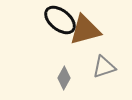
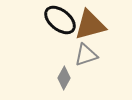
brown triangle: moved 5 px right, 5 px up
gray triangle: moved 18 px left, 12 px up
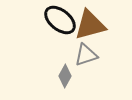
gray diamond: moved 1 px right, 2 px up
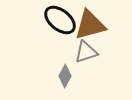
gray triangle: moved 3 px up
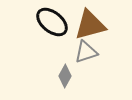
black ellipse: moved 8 px left, 2 px down
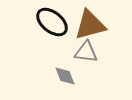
gray triangle: rotated 25 degrees clockwise
gray diamond: rotated 50 degrees counterclockwise
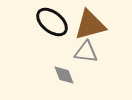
gray diamond: moved 1 px left, 1 px up
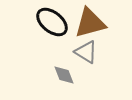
brown triangle: moved 2 px up
gray triangle: rotated 25 degrees clockwise
